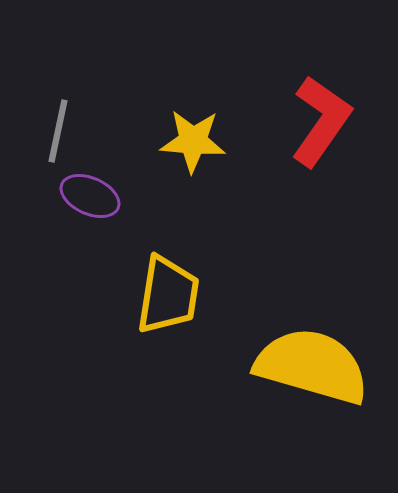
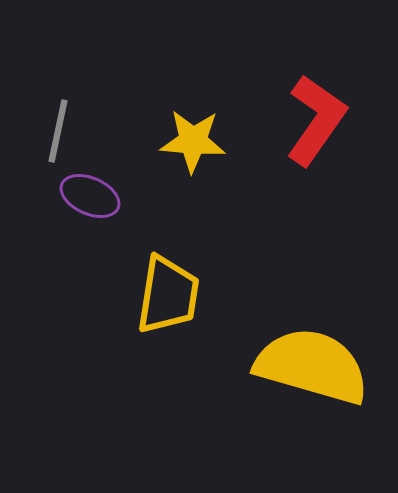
red L-shape: moved 5 px left, 1 px up
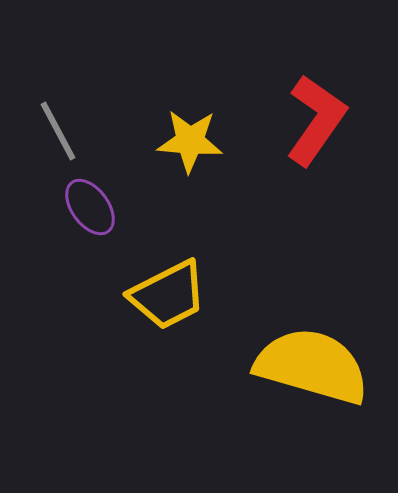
gray line: rotated 40 degrees counterclockwise
yellow star: moved 3 px left
purple ellipse: moved 11 px down; rotated 30 degrees clockwise
yellow trapezoid: rotated 54 degrees clockwise
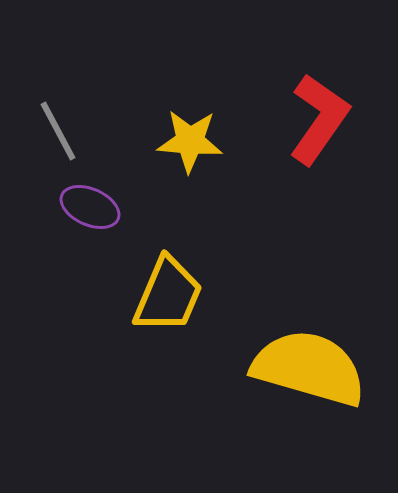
red L-shape: moved 3 px right, 1 px up
purple ellipse: rotated 30 degrees counterclockwise
yellow trapezoid: rotated 40 degrees counterclockwise
yellow semicircle: moved 3 px left, 2 px down
